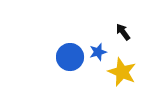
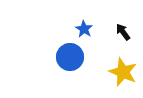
blue star: moved 14 px left, 23 px up; rotated 24 degrees counterclockwise
yellow star: moved 1 px right
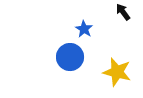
black arrow: moved 20 px up
yellow star: moved 6 px left; rotated 8 degrees counterclockwise
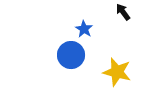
blue circle: moved 1 px right, 2 px up
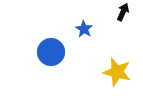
black arrow: rotated 60 degrees clockwise
blue circle: moved 20 px left, 3 px up
